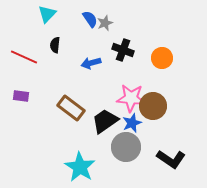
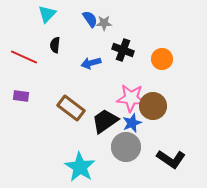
gray star: moved 1 px left; rotated 21 degrees clockwise
orange circle: moved 1 px down
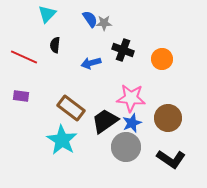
brown circle: moved 15 px right, 12 px down
cyan star: moved 18 px left, 27 px up
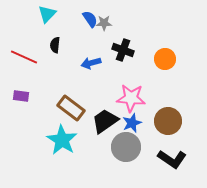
orange circle: moved 3 px right
brown circle: moved 3 px down
black L-shape: moved 1 px right
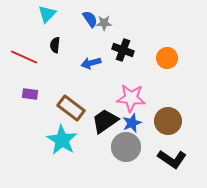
orange circle: moved 2 px right, 1 px up
purple rectangle: moved 9 px right, 2 px up
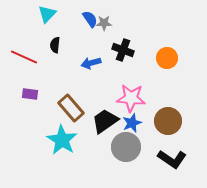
brown rectangle: rotated 12 degrees clockwise
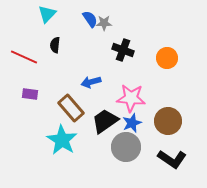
blue arrow: moved 19 px down
